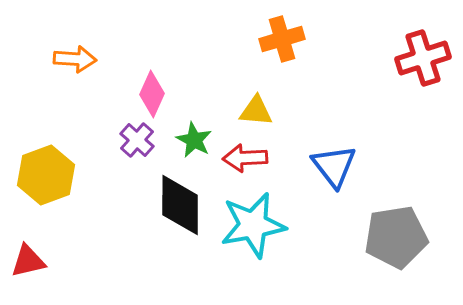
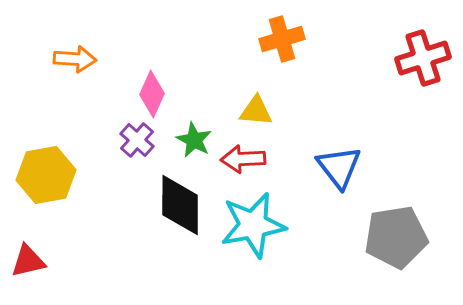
red arrow: moved 2 px left, 1 px down
blue triangle: moved 5 px right, 1 px down
yellow hexagon: rotated 10 degrees clockwise
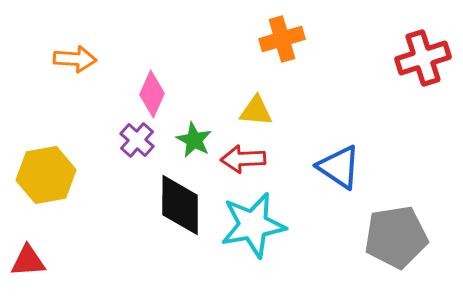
blue triangle: rotated 18 degrees counterclockwise
red triangle: rotated 9 degrees clockwise
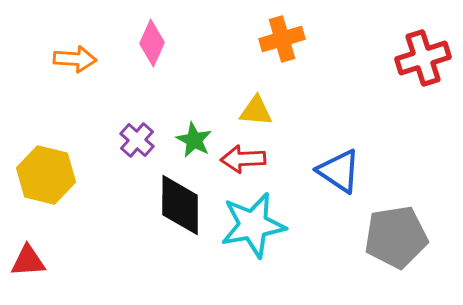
pink diamond: moved 51 px up
blue triangle: moved 4 px down
yellow hexagon: rotated 24 degrees clockwise
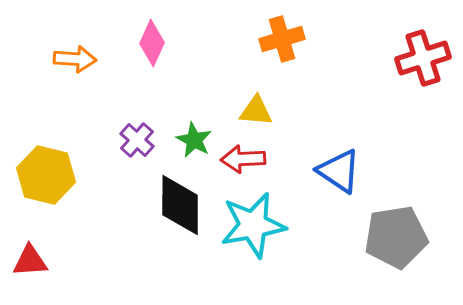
red triangle: moved 2 px right
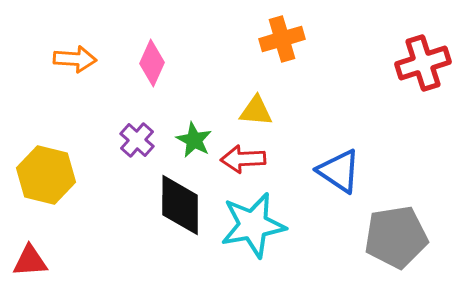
pink diamond: moved 20 px down
red cross: moved 5 px down
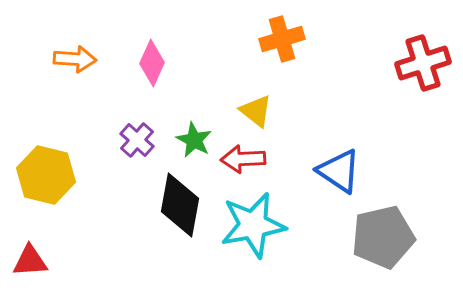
yellow triangle: rotated 33 degrees clockwise
black diamond: rotated 10 degrees clockwise
gray pentagon: moved 13 px left; rotated 4 degrees counterclockwise
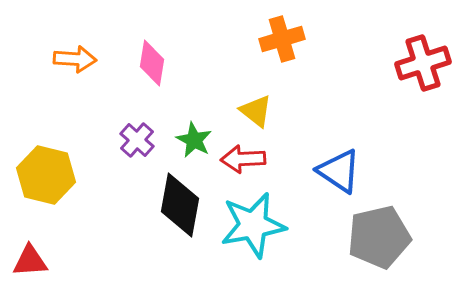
pink diamond: rotated 15 degrees counterclockwise
gray pentagon: moved 4 px left
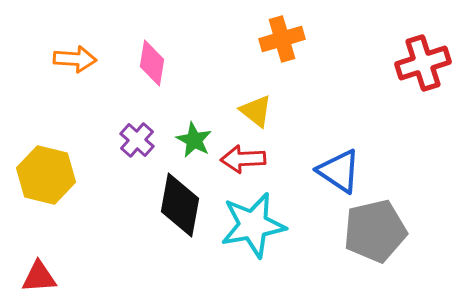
gray pentagon: moved 4 px left, 6 px up
red triangle: moved 9 px right, 16 px down
